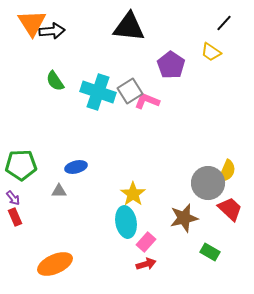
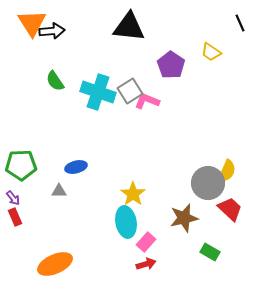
black line: moved 16 px right; rotated 66 degrees counterclockwise
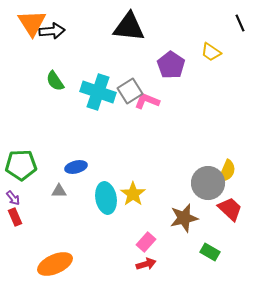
cyan ellipse: moved 20 px left, 24 px up
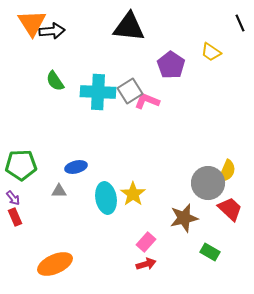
cyan cross: rotated 16 degrees counterclockwise
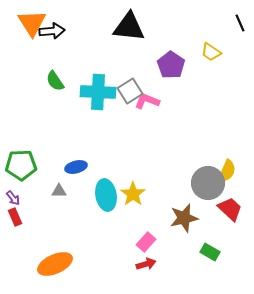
cyan ellipse: moved 3 px up
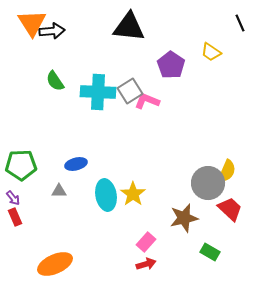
blue ellipse: moved 3 px up
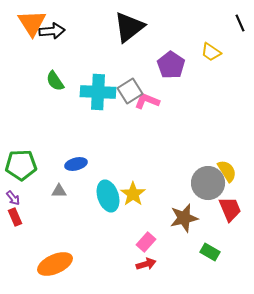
black triangle: rotated 44 degrees counterclockwise
yellow semicircle: rotated 55 degrees counterclockwise
cyan ellipse: moved 2 px right, 1 px down; rotated 8 degrees counterclockwise
red trapezoid: rotated 24 degrees clockwise
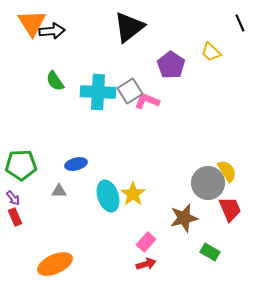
yellow trapezoid: rotated 10 degrees clockwise
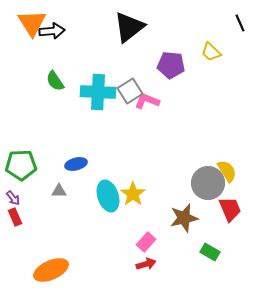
purple pentagon: rotated 28 degrees counterclockwise
orange ellipse: moved 4 px left, 6 px down
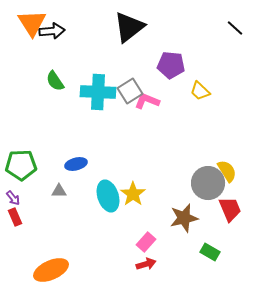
black line: moved 5 px left, 5 px down; rotated 24 degrees counterclockwise
yellow trapezoid: moved 11 px left, 39 px down
